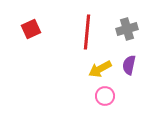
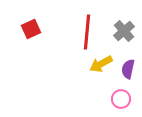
gray cross: moved 3 px left, 2 px down; rotated 25 degrees counterclockwise
purple semicircle: moved 1 px left, 4 px down
yellow arrow: moved 1 px right, 5 px up
pink circle: moved 16 px right, 3 px down
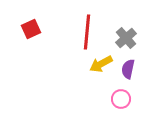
gray cross: moved 2 px right, 7 px down
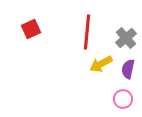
pink circle: moved 2 px right
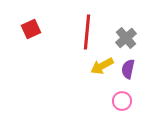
yellow arrow: moved 1 px right, 2 px down
pink circle: moved 1 px left, 2 px down
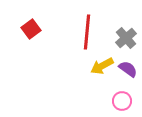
red square: rotated 12 degrees counterclockwise
purple semicircle: rotated 114 degrees clockwise
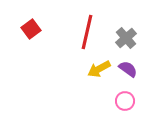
red line: rotated 8 degrees clockwise
yellow arrow: moved 3 px left, 3 px down
pink circle: moved 3 px right
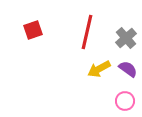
red square: moved 2 px right, 1 px down; rotated 18 degrees clockwise
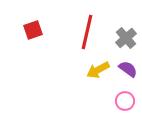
yellow arrow: moved 1 px left, 1 px down
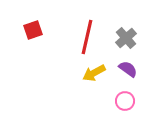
red line: moved 5 px down
yellow arrow: moved 4 px left, 3 px down
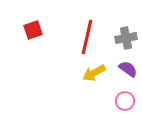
gray cross: rotated 30 degrees clockwise
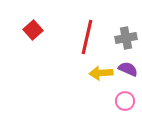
red square: rotated 24 degrees counterclockwise
purple semicircle: rotated 12 degrees counterclockwise
yellow arrow: moved 7 px right; rotated 25 degrees clockwise
